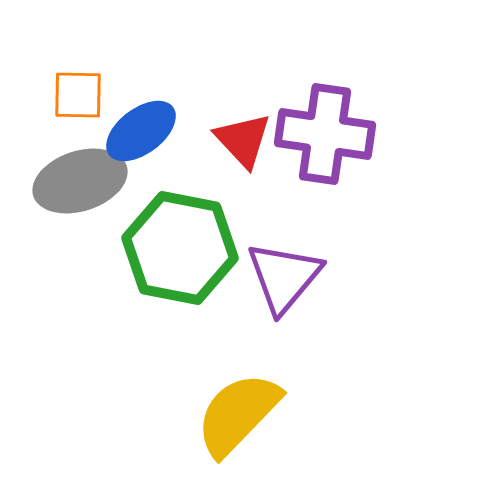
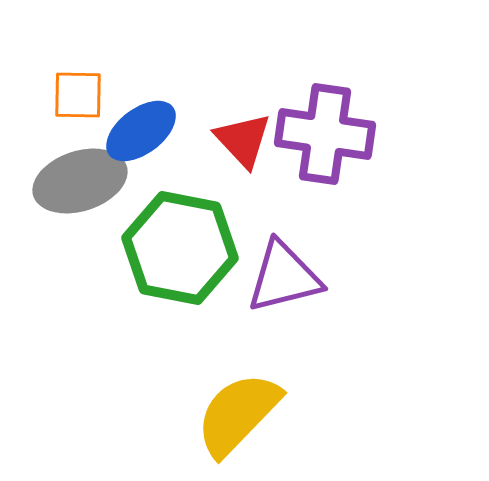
purple triangle: rotated 36 degrees clockwise
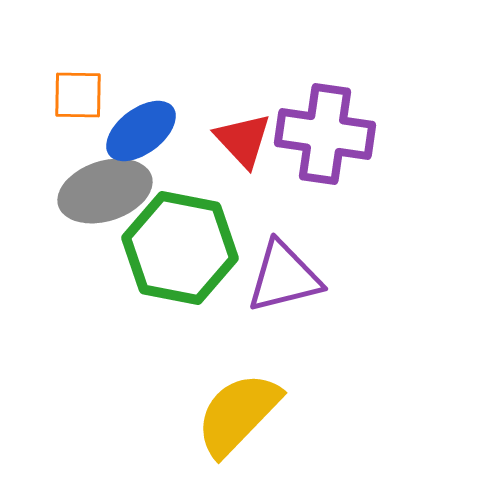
gray ellipse: moved 25 px right, 10 px down
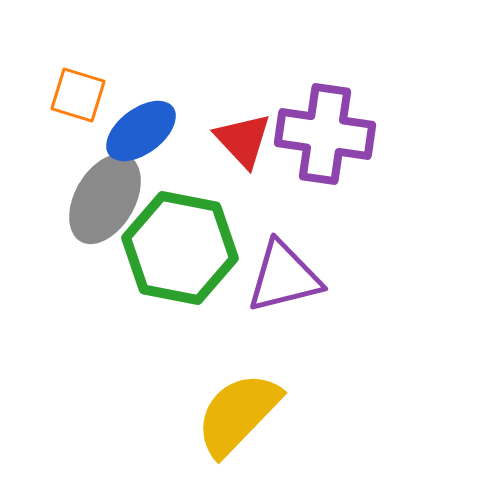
orange square: rotated 16 degrees clockwise
gray ellipse: moved 8 px down; rotated 42 degrees counterclockwise
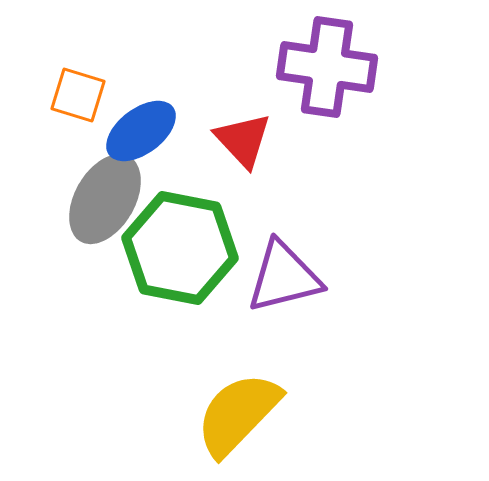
purple cross: moved 2 px right, 67 px up
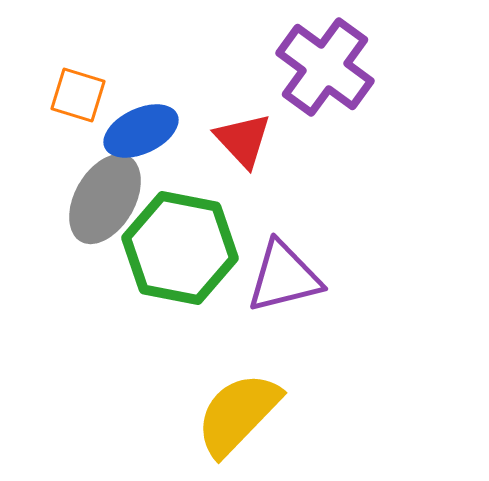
purple cross: moved 2 px left; rotated 28 degrees clockwise
blue ellipse: rotated 12 degrees clockwise
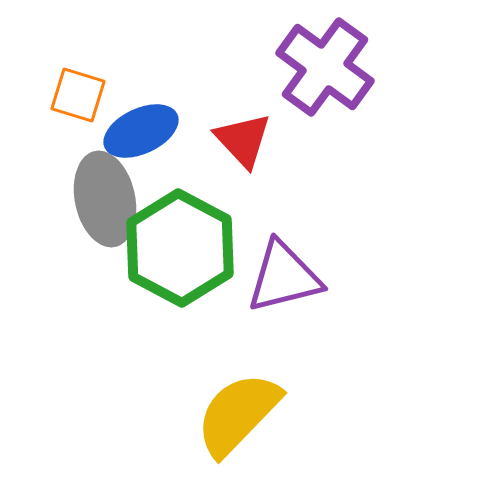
gray ellipse: rotated 42 degrees counterclockwise
green hexagon: rotated 17 degrees clockwise
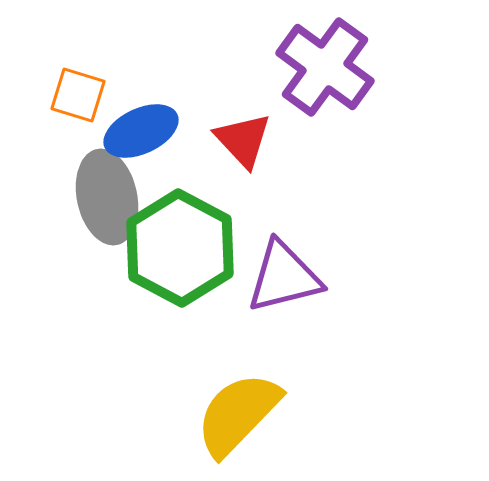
gray ellipse: moved 2 px right, 2 px up
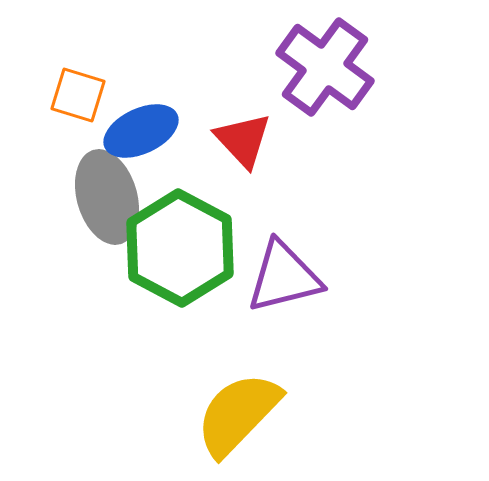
gray ellipse: rotated 4 degrees counterclockwise
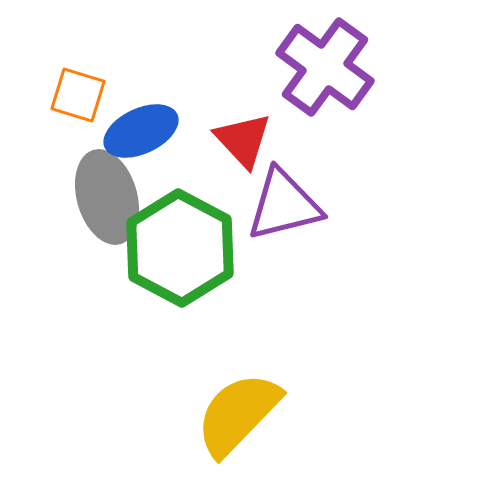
purple triangle: moved 72 px up
